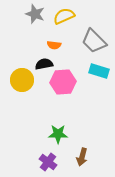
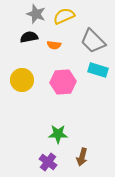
gray star: moved 1 px right
gray trapezoid: moved 1 px left
black semicircle: moved 15 px left, 27 px up
cyan rectangle: moved 1 px left, 1 px up
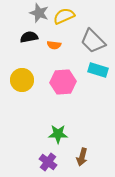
gray star: moved 3 px right, 1 px up
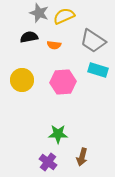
gray trapezoid: rotated 12 degrees counterclockwise
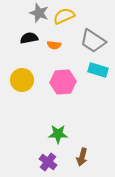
black semicircle: moved 1 px down
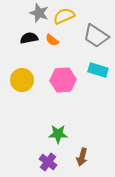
gray trapezoid: moved 3 px right, 5 px up
orange semicircle: moved 2 px left, 5 px up; rotated 32 degrees clockwise
pink hexagon: moved 2 px up
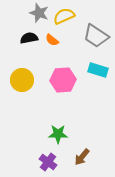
brown arrow: rotated 24 degrees clockwise
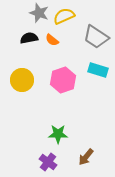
gray trapezoid: moved 1 px down
pink hexagon: rotated 15 degrees counterclockwise
brown arrow: moved 4 px right
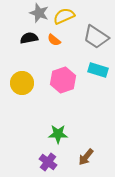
orange semicircle: moved 2 px right
yellow circle: moved 3 px down
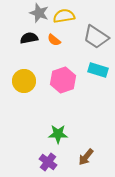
yellow semicircle: rotated 15 degrees clockwise
yellow circle: moved 2 px right, 2 px up
